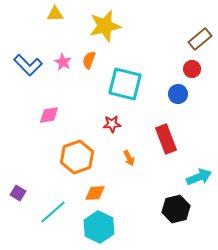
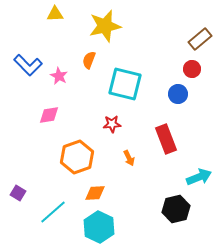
pink star: moved 4 px left, 14 px down
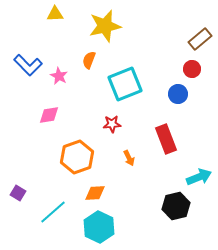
cyan square: rotated 36 degrees counterclockwise
black hexagon: moved 3 px up
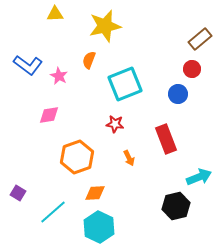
blue L-shape: rotated 8 degrees counterclockwise
red star: moved 3 px right; rotated 12 degrees clockwise
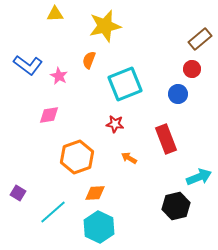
orange arrow: rotated 147 degrees clockwise
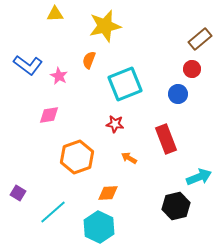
orange diamond: moved 13 px right
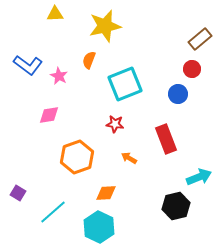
orange diamond: moved 2 px left
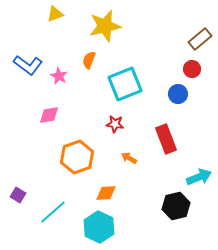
yellow triangle: rotated 18 degrees counterclockwise
purple square: moved 2 px down
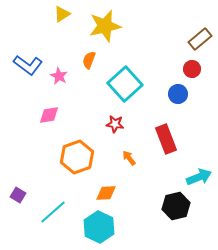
yellow triangle: moved 7 px right; rotated 12 degrees counterclockwise
cyan square: rotated 20 degrees counterclockwise
orange arrow: rotated 21 degrees clockwise
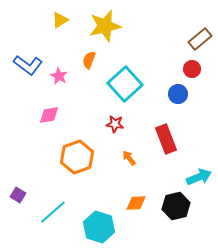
yellow triangle: moved 2 px left, 6 px down
orange diamond: moved 30 px right, 10 px down
cyan hexagon: rotated 8 degrees counterclockwise
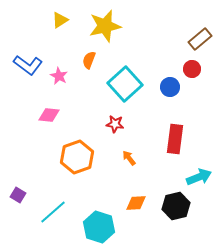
blue circle: moved 8 px left, 7 px up
pink diamond: rotated 15 degrees clockwise
red rectangle: moved 9 px right; rotated 28 degrees clockwise
